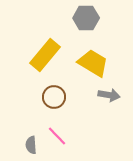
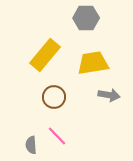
yellow trapezoid: rotated 40 degrees counterclockwise
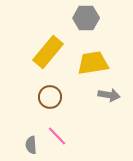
yellow rectangle: moved 3 px right, 3 px up
brown circle: moved 4 px left
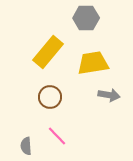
gray semicircle: moved 5 px left, 1 px down
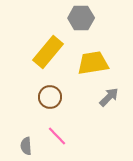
gray hexagon: moved 5 px left
gray arrow: moved 2 px down; rotated 55 degrees counterclockwise
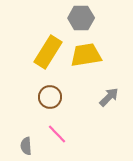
yellow rectangle: rotated 8 degrees counterclockwise
yellow trapezoid: moved 7 px left, 8 px up
pink line: moved 2 px up
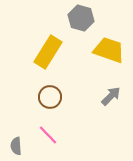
gray hexagon: rotated 15 degrees clockwise
yellow trapezoid: moved 23 px right, 5 px up; rotated 28 degrees clockwise
gray arrow: moved 2 px right, 1 px up
pink line: moved 9 px left, 1 px down
gray semicircle: moved 10 px left
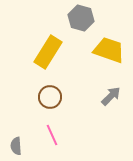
pink line: moved 4 px right; rotated 20 degrees clockwise
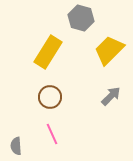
yellow trapezoid: rotated 64 degrees counterclockwise
pink line: moved 1 px up
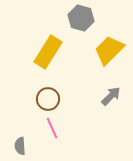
brown circle: moved 2 px left, 2 px down
pink line: moved 6 px up
gray semicircle: moved 4 px right
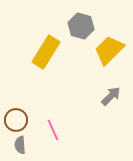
gray hexagon: moved 8 px down
yellow rectangle: moved 2 px left
brown circle: moved 32 px left, 21 px down
pink line: moved 1 px right, 2 px down
gray semicircle: moved 1 px up
